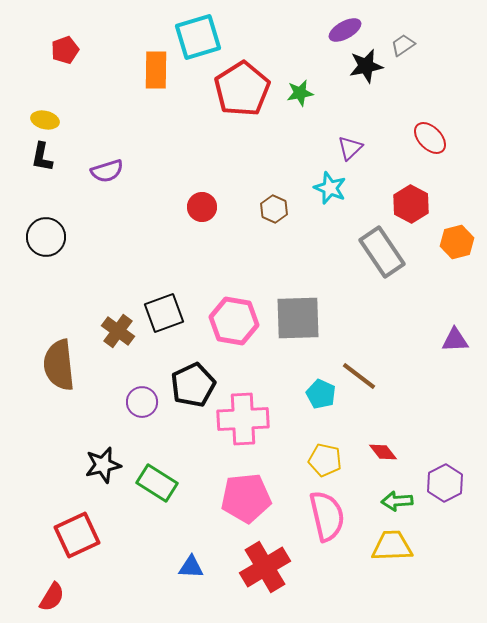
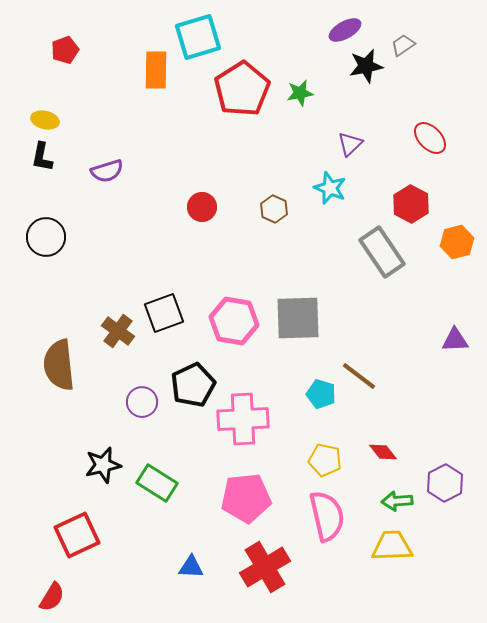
purple triangle at (350, 148): moved 4 px up
cyan pentagon at (321, 394): rotated 8 degrees counterclockwise
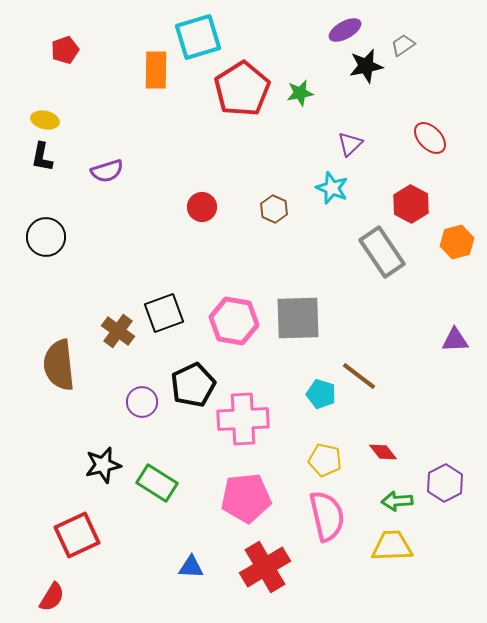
cyan star at (330, 188): moved 2 px right
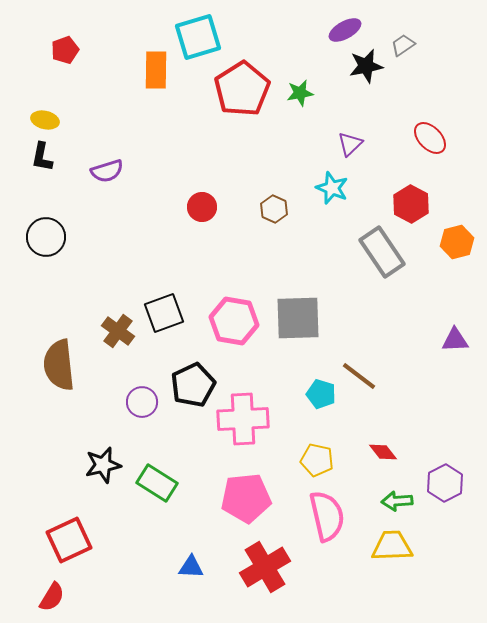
yellow pentagon at (325, 460): moved 8 px left
red square at (77, 535): moved 8 px left, 5 px down
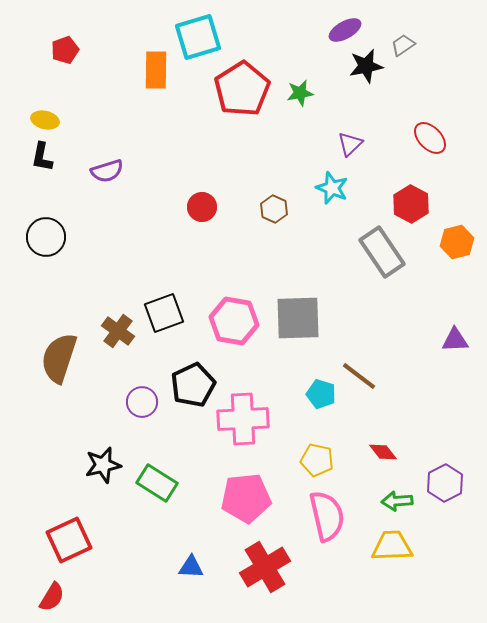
brown semicircle at (59, 365): moved 7 px up; rotated 24 degrees clockwise
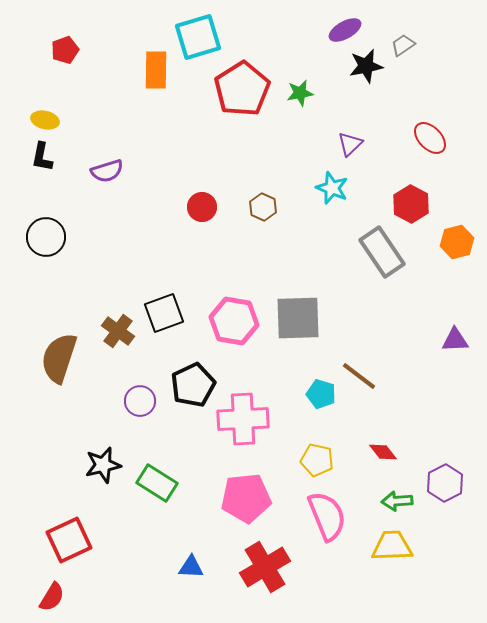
brown hexagon at (274, 209): moved 11 px left, 2 px up
purple circle at (142, 402): moved 2 px left, 1 px up
pink semicircle at (327, 516): rotated 9 degrees counterclockwise
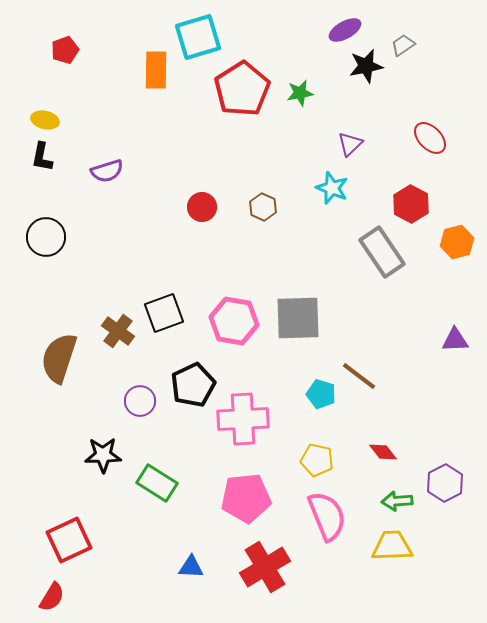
black star at (103, 465): moved 10 px up; rotated 12 degrees clockwise
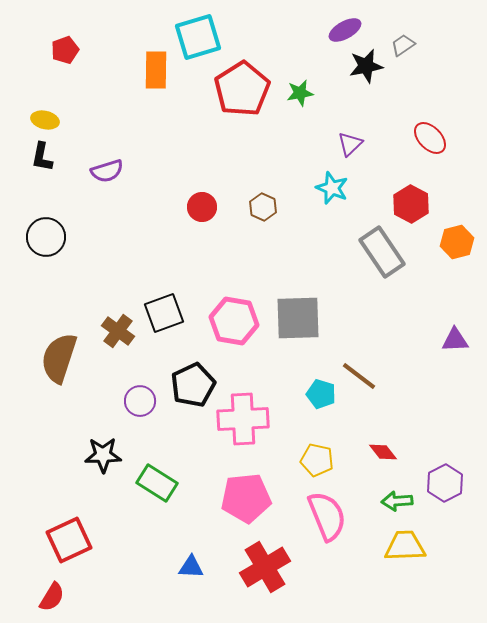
yellow trapezoid at (392, 546): moved 13 px right
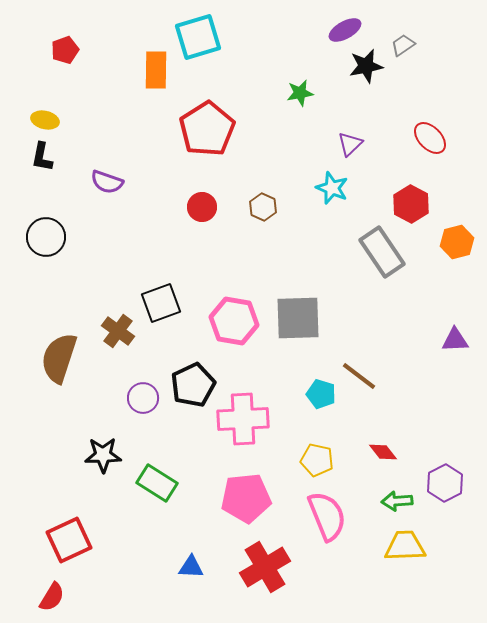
red pentagon at (242, 89): moved 35 px left, 40 px down
purple semicircle at (107, 171): moved 11 px down; rotated 36 degrees clockwise
black square at (164, 313): moved 3 px left, 10 px up
purple circle at (140, 401): moved 3 px right, 3 px up
